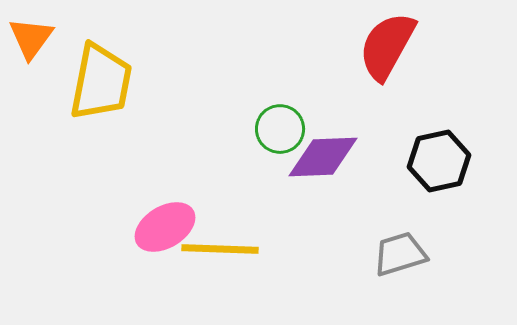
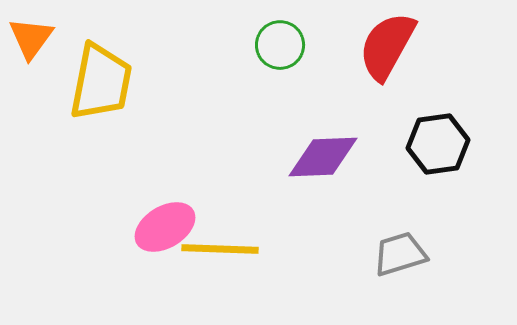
green circle: moved 84 px up
black hexagon: moved 1 px left, 17 px up; rotated 4 degrees clockwise
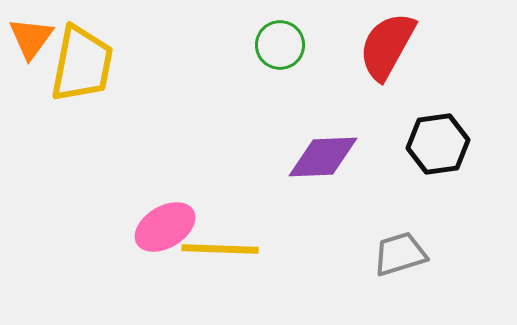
yellow trapezoid: moved 19 px left, 18 px up
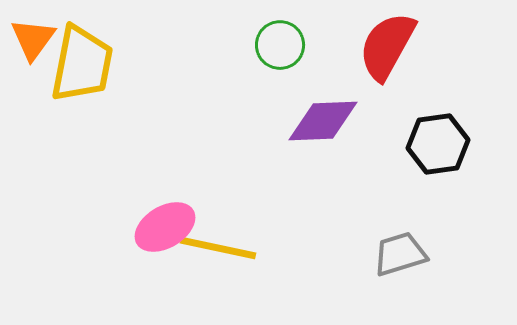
orange triangle: moved 2 px right, 1 px down
purple diamond: moved 36 px up
yellow line: moved 2 px left, 1 px up; rotated 10 degrees clockwise
